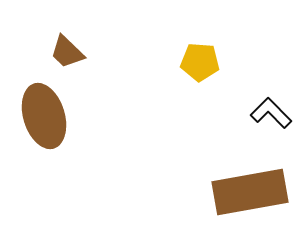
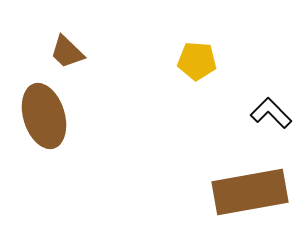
yellow pentagon: moved 3 px left, 1 px up
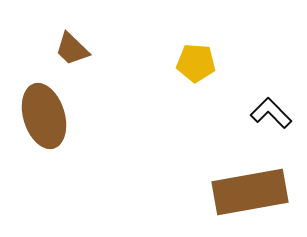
brown trapezoid: moved 5 px right, 3 px up
yellow pentagon: moved 1 px left, 2 px down
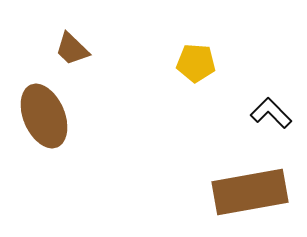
brown ellipse: rotated 6 degrees counterclockwise
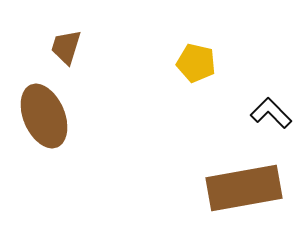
brown trapezoid: moved 6 px left, 2 px up; rotated 63 degrees clockwise
yellow pentagon: rotated 9 degrees clockwise
brown rectangle: moved 6 px left, 4 px up
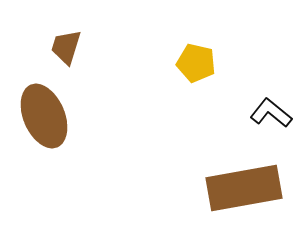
black L-shape: rotated 6 degrees counterclockwise
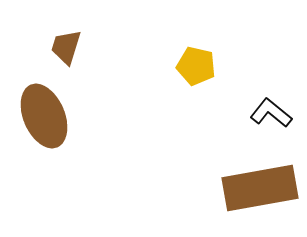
yellow pentagon: moved 3 px down
brown rectangle: moved 16 px right
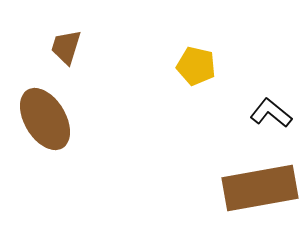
brown ellipse: moved 1 px right, 3 px down; rotated 8 degrees counterclockwise
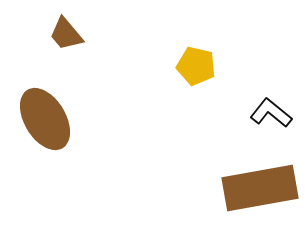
brown trapezoid: moved 13 px up; rotated 57 degrees counterclockwise
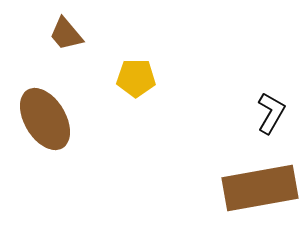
yellow pentagon: moved 60 px left, 12 px down; rotated 12 degrees counterclockwise
black L-shape: rotated 81 degrees clockwise
